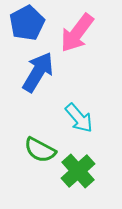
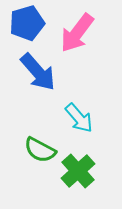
blue pentagon: rotated 12 degrees clockwise
blue arrow: rotated 108 degrees clockwise
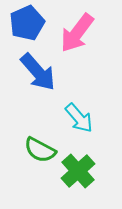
blue pentagon: rotated 8 degrees counterclockwise
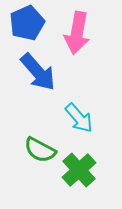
pink arrow: rotated 27 degrees counterclockwise
green cross: moved 1 px right, 1 px up
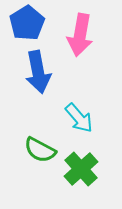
blue pentagon: rotated 8 degrees counterclockwise
pink arrow: moved 3 px right, 2 px down
blue arrow: rotated 30 degrees clockwise
green cross: moved 2 px right, 1 px up
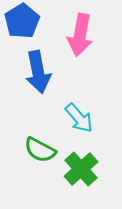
blue pentagon: moved 5 px left, 2 px up
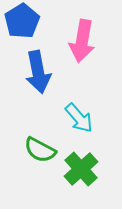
pink arrow: moved 2 px right, 6 px down
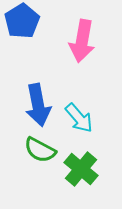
blue arrow: moved 33 px down
green cross: rotated 8 degrees counterclockwise
